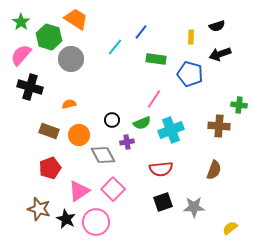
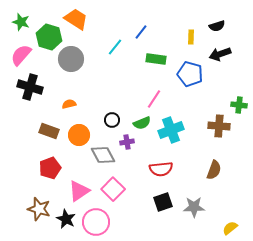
green star: rotated 18 degrees counterclockwise
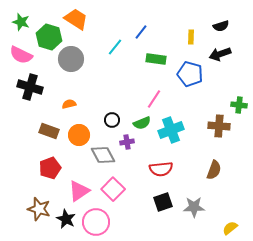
black semicircle: moved 4 px right
pink semicircle: rotated 105 degrees counterclockwise
